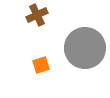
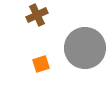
orange square: moved 1 px up
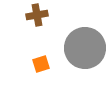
brown cross: rotated 15 degrees clockwise
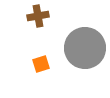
brown cross: moved 1 px right, 1 px down
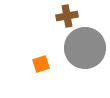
brown cross: moved 29 px right
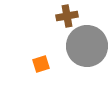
gray circle: moved 2 px right, 2 px up
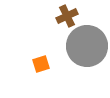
brown cross: rotated 15 degrees counterclockwise
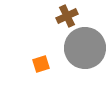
gray circle: moved 2 px left, 2 px down
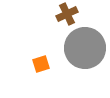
brown cross: moved 2 px up
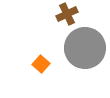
orange square: rotated 30 degrees counterclockwise
